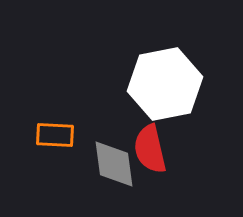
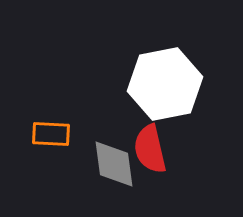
orange rectangle: moved 4 px left, 1 px up
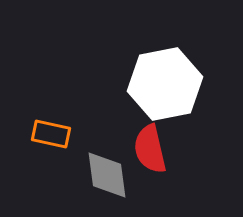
orange rectangle: rotated 9 degrees clockwise
gray diamond: moved 7 px left, 11 px down
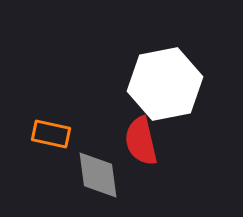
red semicircle: moved 9 px left, 8 px up
gray diamond: moved 9 px left
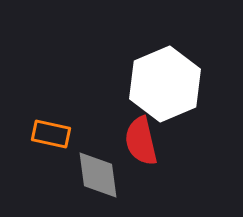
white hexagon: rotated 12 degrees counterclockwise
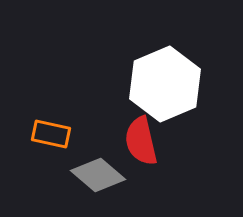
gray diamond: rotated 42 degrees counterclockwise
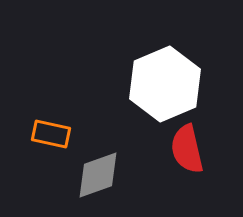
red semicircle: moved 46 px right, 8 px down
gray diamond: rotated 60 degrees counterclockwise
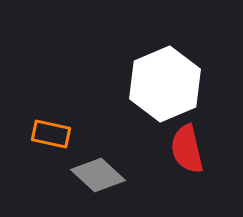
gray diamond: rotated 62 degrees clockwise
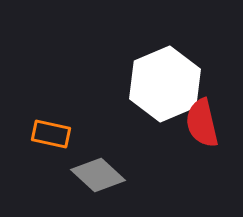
red semicircle: moved 15 px right, 26 px up
